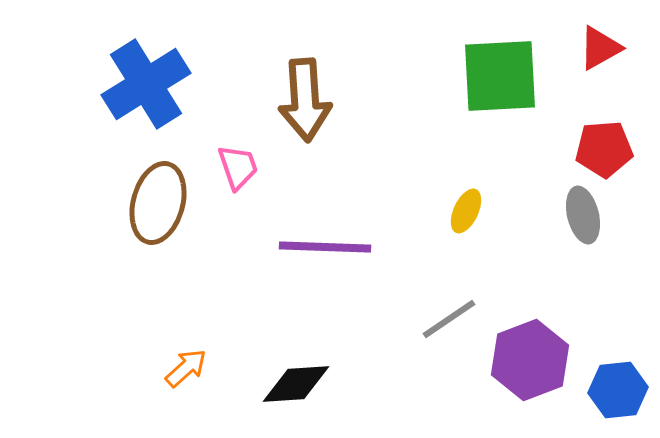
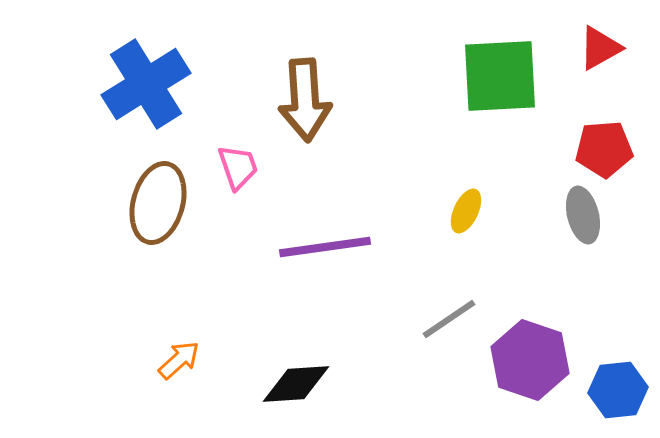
purple line: rotated 10 degrees counterclockwise
purple hexagon: rotated 20 degrees counterclockwise
orange arrow: moved 7 px left, 8 px up
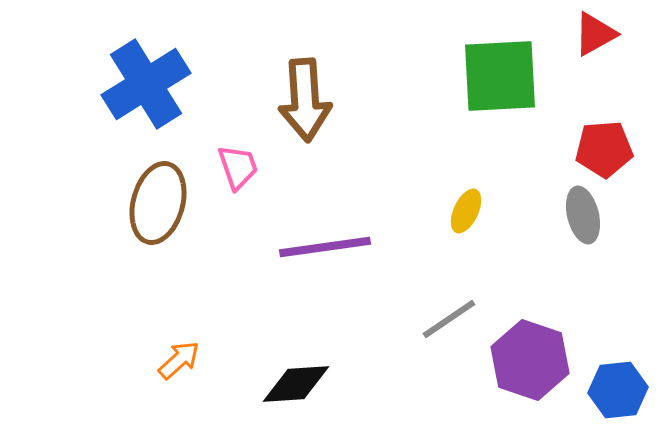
red triangle: moved 5 px left, 14 px up
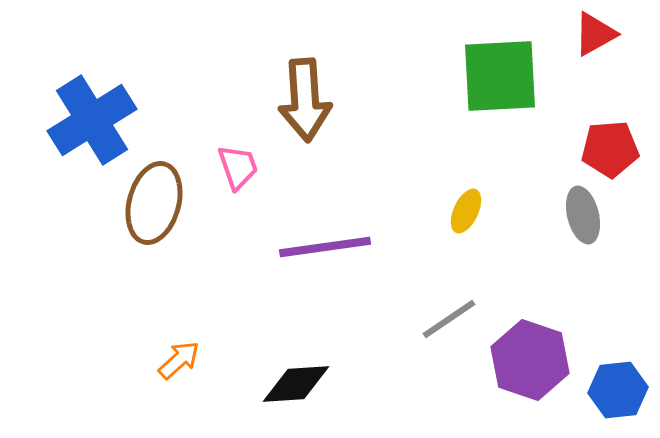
blue cross: moved 54 px left, 36 px down
red pentagon: moved 6 px right
brown ellipse: moved 4 px left
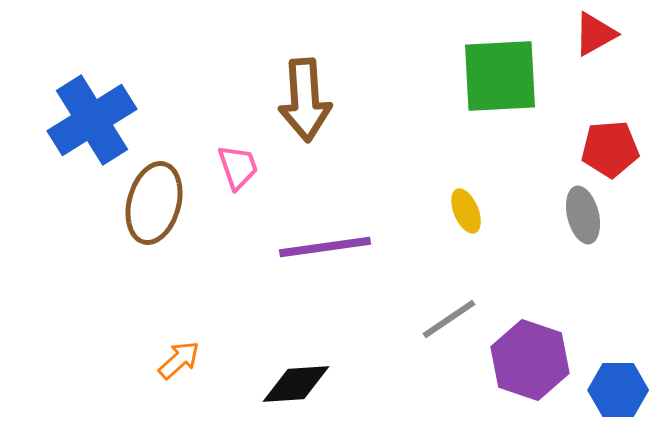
yellow ellipse: rotated 48 degrees counterclockwise
blue hexagon: rotated 6 degrees clockwise
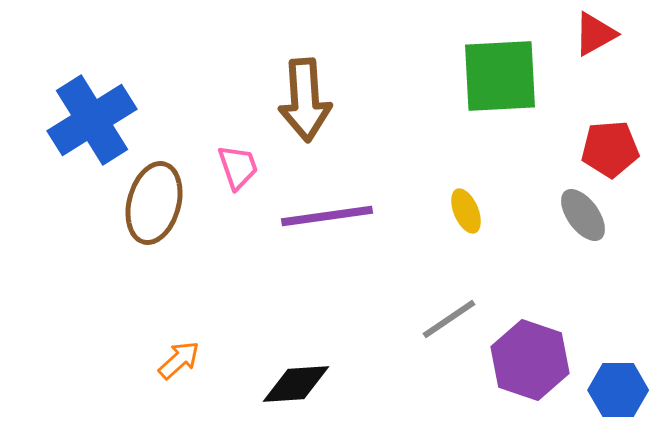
gray ellipse: rotated 22 degrees counterclockwise
purple line: moved 2 px right, 31 px up
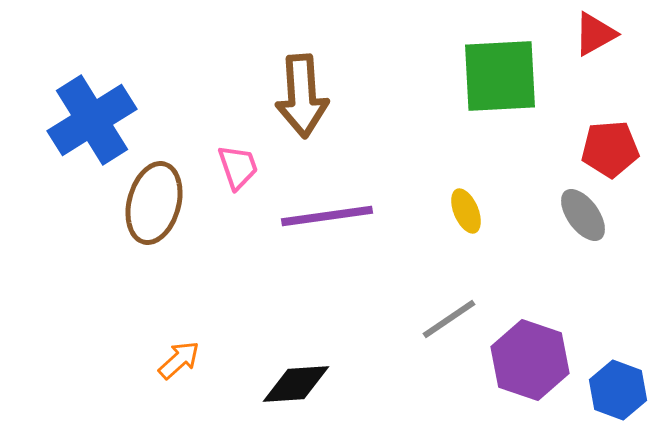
brown arrow: moved 3 px left, 4 px up
blue hexagon: rotated 20 degrees clockwise
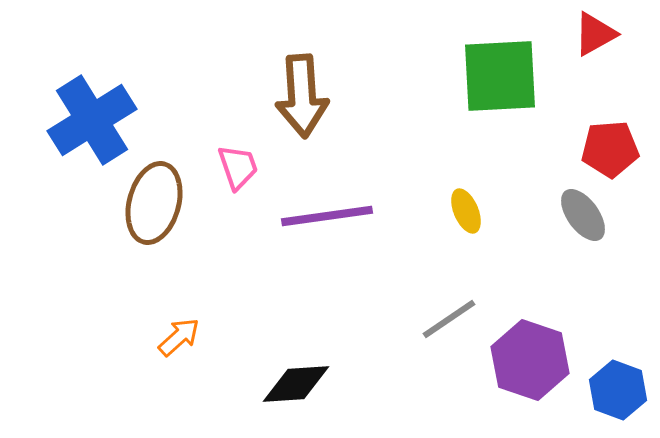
orange arrow: moved 23 px up
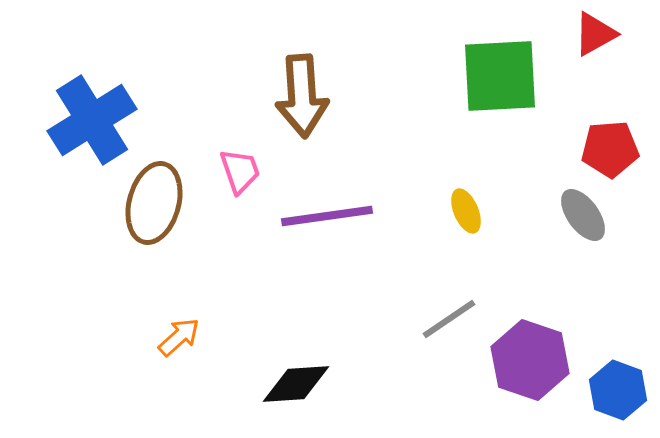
pink trapezoid: moved 2 px right, 4 px down
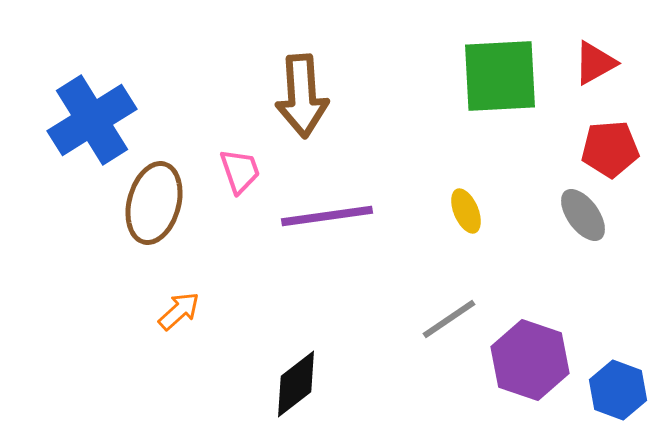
red triangle: moved 29 px down
orange arrow: moved 26 px up
black diamond: rotated 34 degrees counterclockwise
